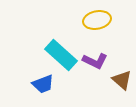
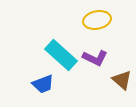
purple L-shape: moved 3 px up
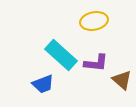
yellow ellipse: moved 3 px left, 1 px down
purple L-shape: moved 1 px right, 5 px down; rotated 20 degrees counterclockwise
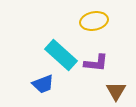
brown triangle: moved 6 px left, 11 px down; rotated 20 degrees clockwise
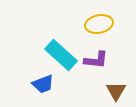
yellow ellipse: moved 5 px right, 3 px down
purple L-shape: moved 3 px up
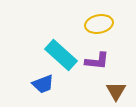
purple L-shape: moved 1 px right, 1 px down
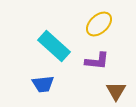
yellow ellipse: rotated 32 degrees counterclockwise
cyan rectangle: moved 7 px left, 9 px up
blue trapezoid: rotated 15 degrees clockwise
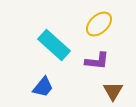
cyan rectangle: moved 1 px up
blue trapezoid: moved 3 px down; rotated 45 degrees counterclockwise
brown triangle: moved 3 px left
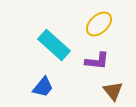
brown triangle: rotated 10 degrees counterclockwise
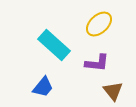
purple L-shape: moved 2 px down
